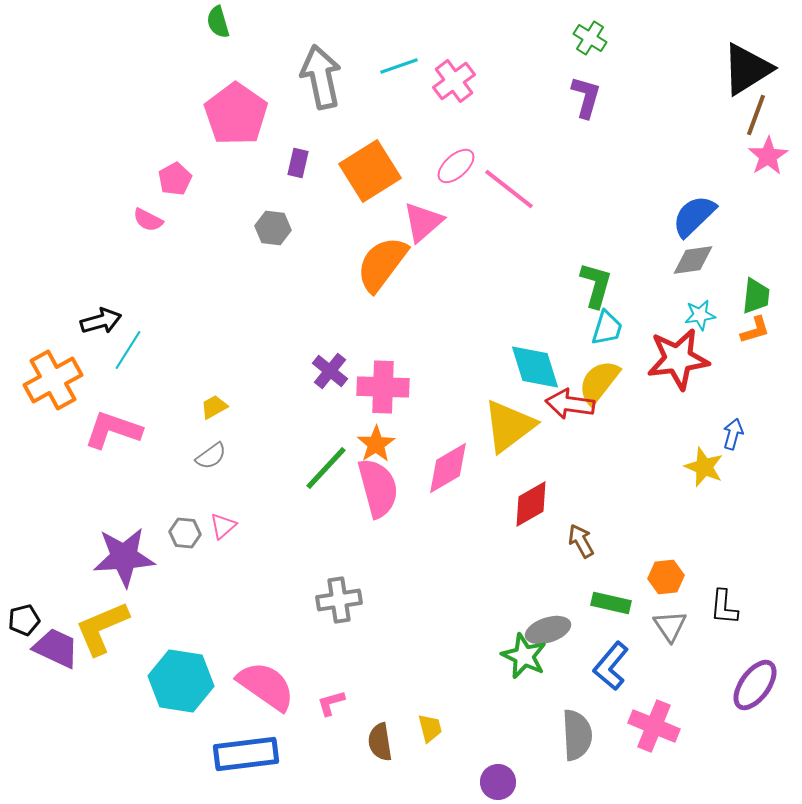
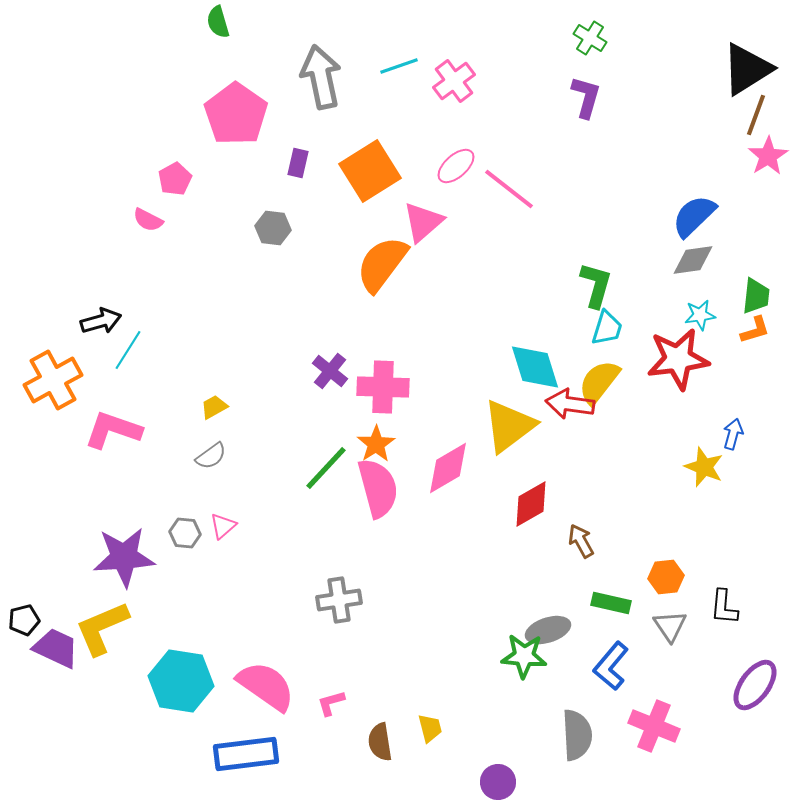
green star at (524, 656): rotated 21 degrees counterclockwise
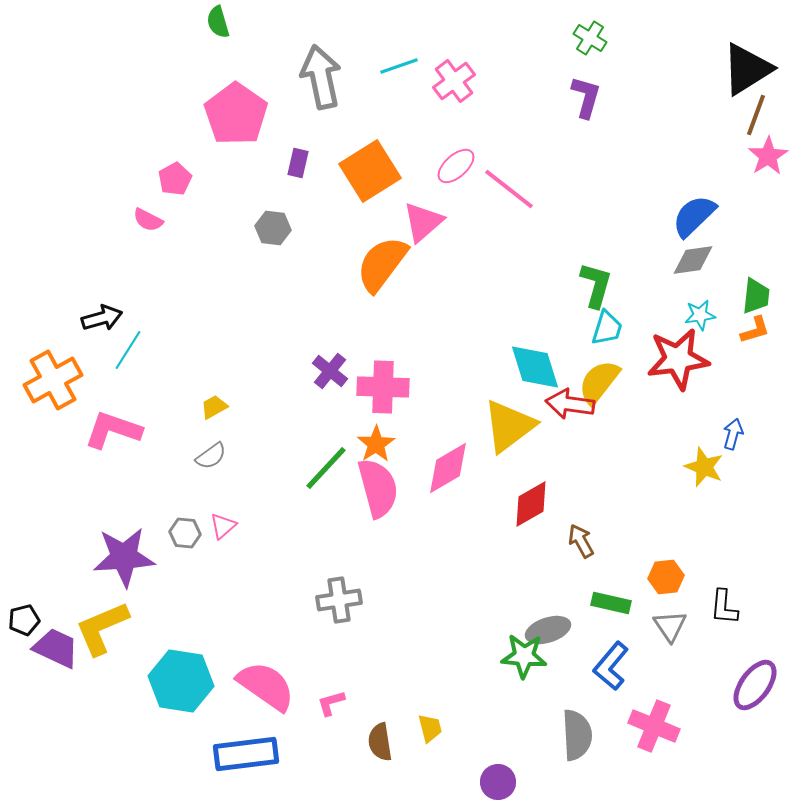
black arrow at (101, 321): moved 1 px right, 3 px up
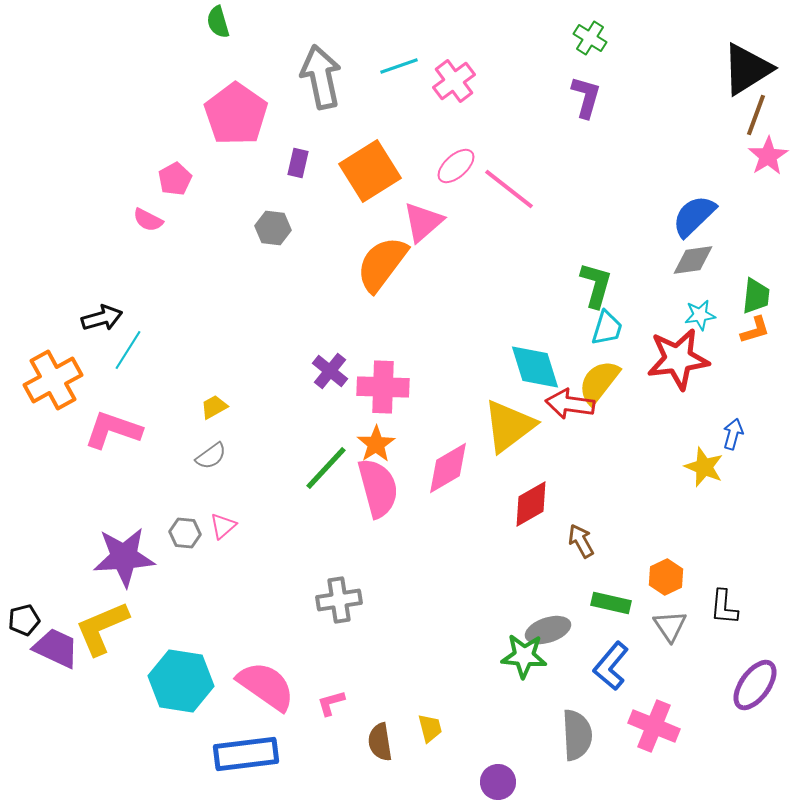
orange hexagon at (666, 577): rotated 20 degrees counterclockwise
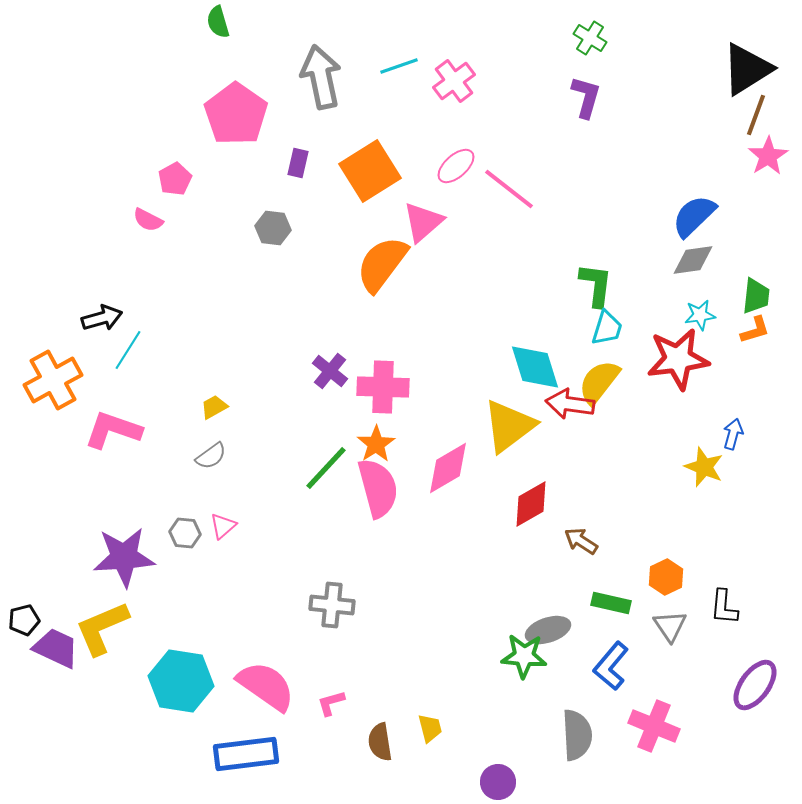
green L-shape at (596, 285): rotated 9 degrees counterclockwise
brown arrow at (581, 541): rotated 28 degrees counterclockwise
gray cross at (339, 600): moved 7 px left, 5 px down; rotated 15 degrees clockwise
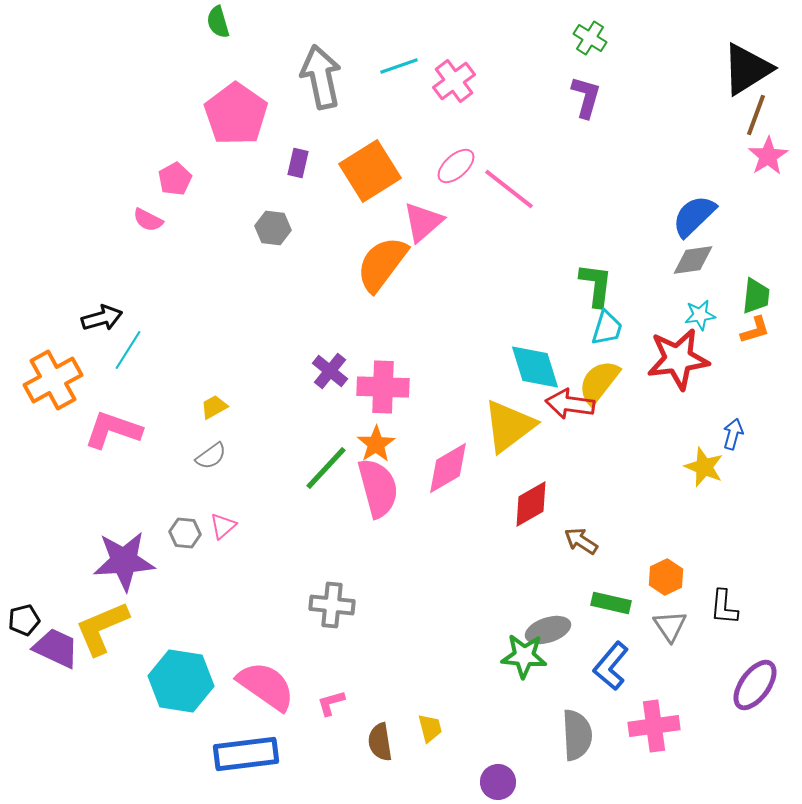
purple star at (124, 557): moved 4 px down
pink cross at (654, 726): rotated 30 degrees counterclockwise
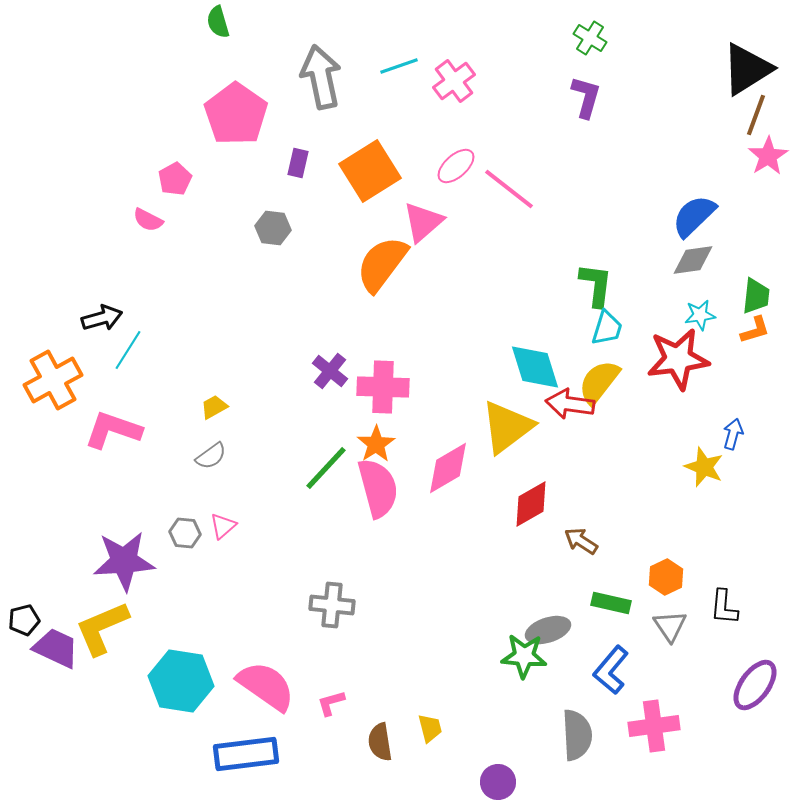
yellow triangle at (509, 426): moved 2 px left, 1 px down
blue L-shape at (611, 666): moved 4 px down
